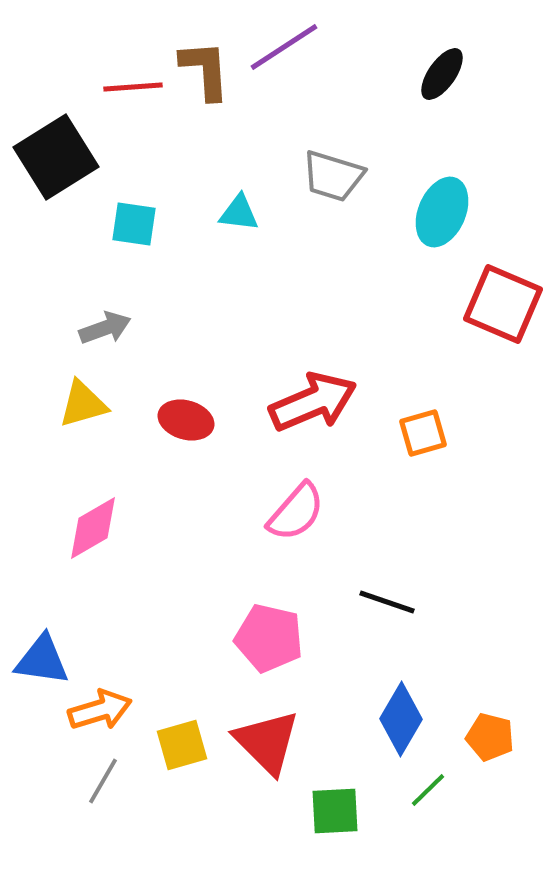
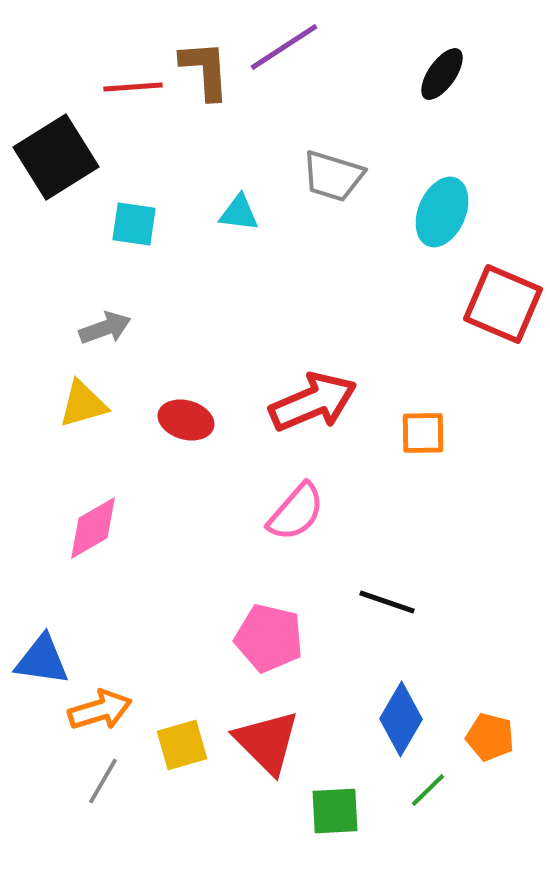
orange square: rotated 15 degrees clockwise
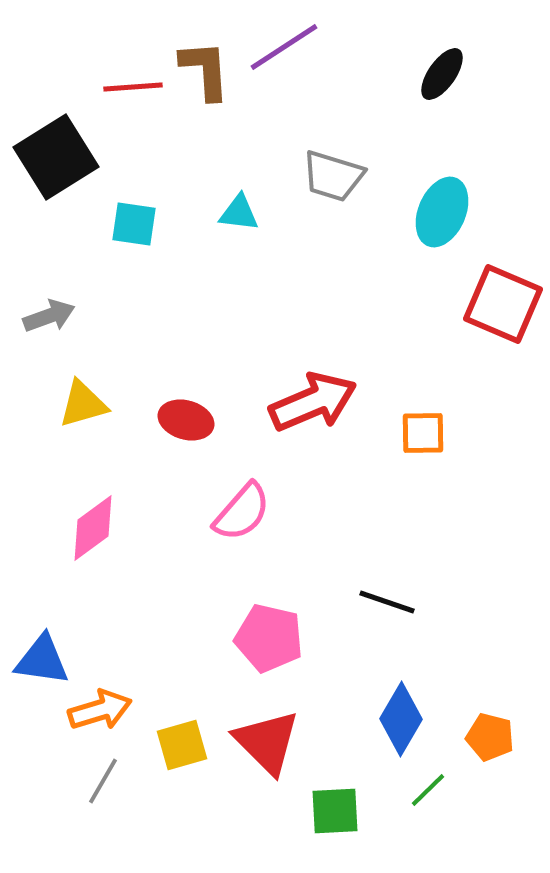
gray arrow: moved 56 px left, 12 px up
pink semicircle: moved 54 px left
pink diamond: rotated 6 degrees counterclockwise
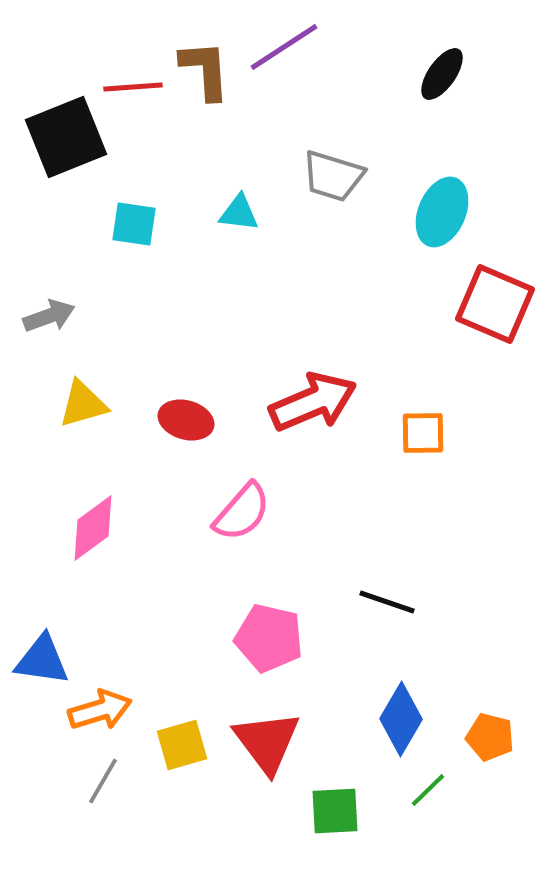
black square: moved 10 px right, 20 px up; rotated 10 degrees clockwise
red square: moved 8 px left
red triangle: rotated 8 degrees clockwise
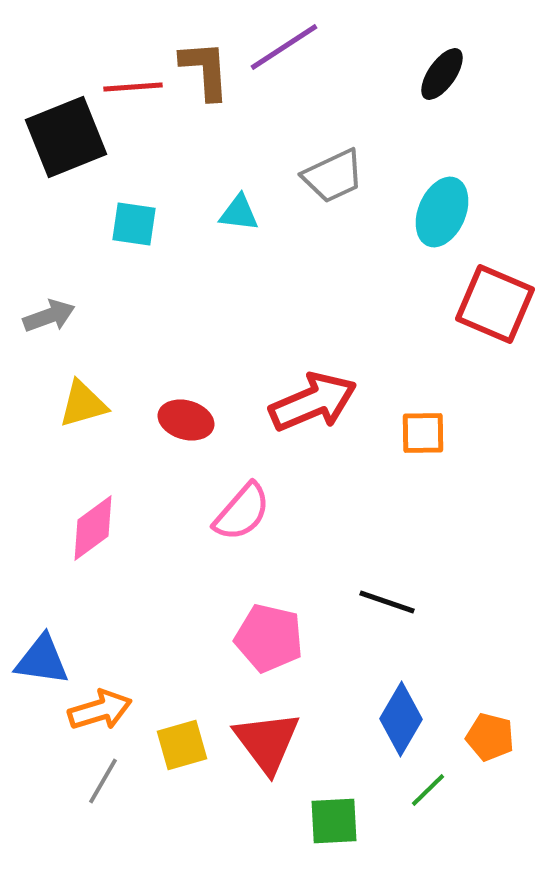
gray trapezoid: rotated 42 degrees counterclockwise
green square: moved 1 px left, 10 px down
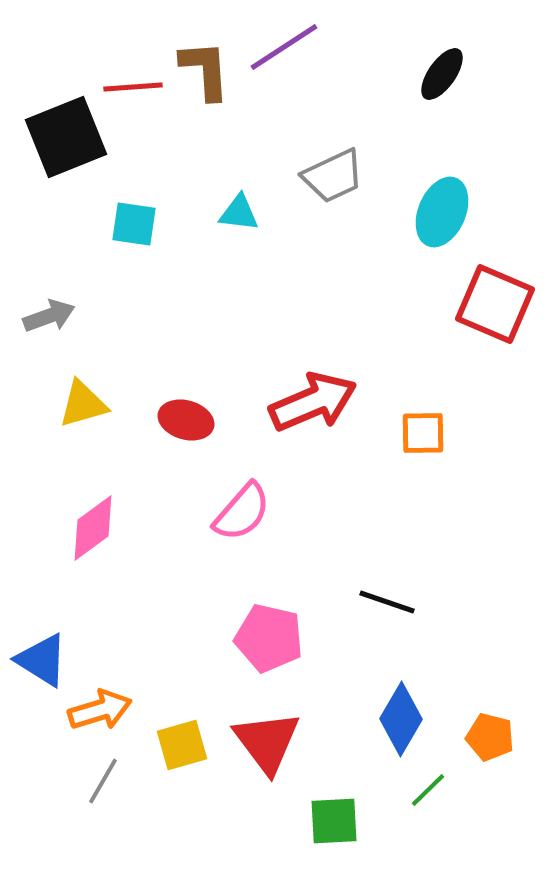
blue triangle: rotated 24 degrees clockwise
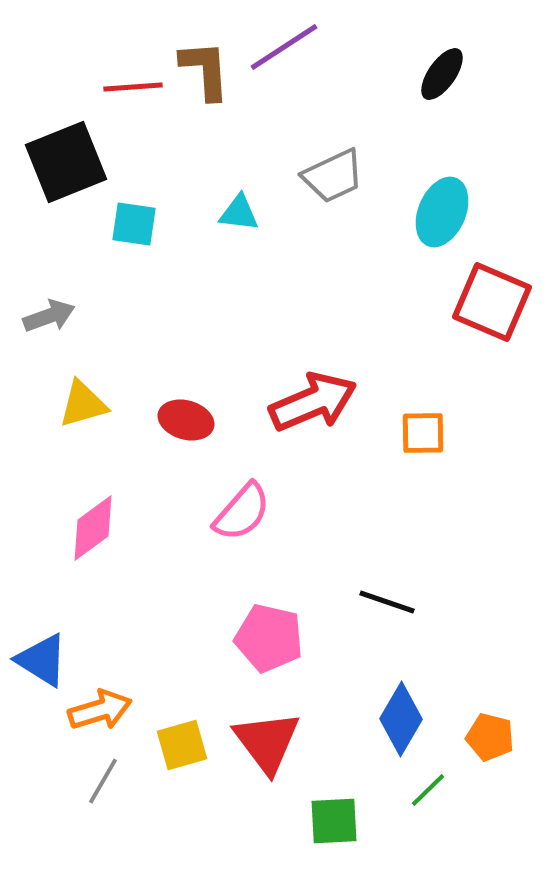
black square: moved 25 px down
red square: moved 3 px left, 2 px up
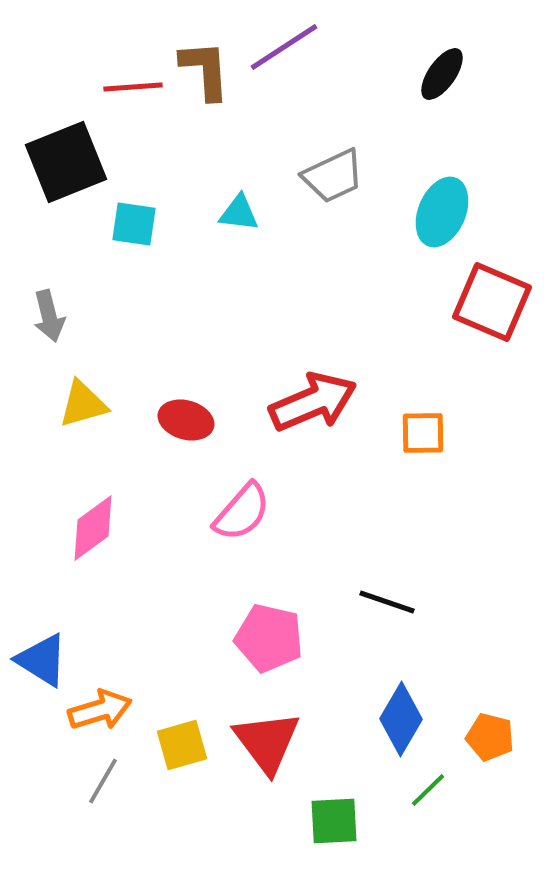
gray arrow: rotated 96 degrees clockwise
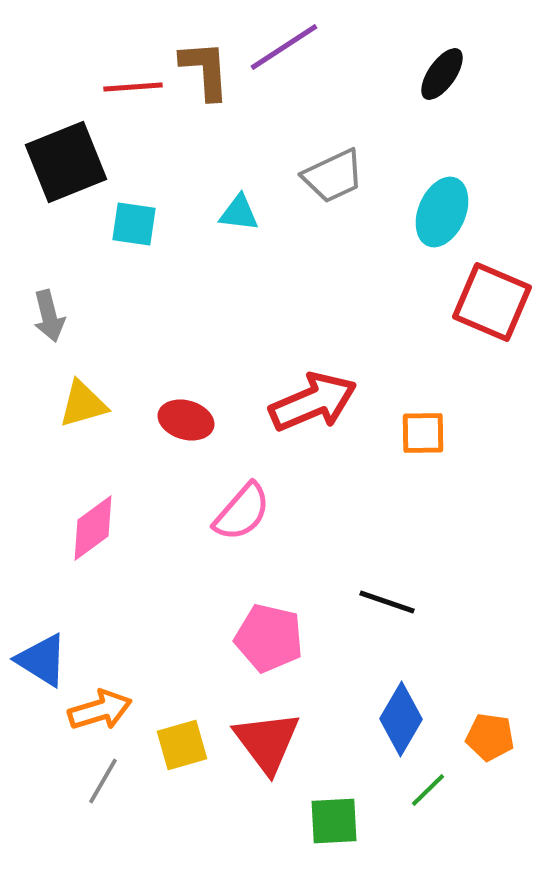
orange pentagon: rotated 6 degrees counterclockwise
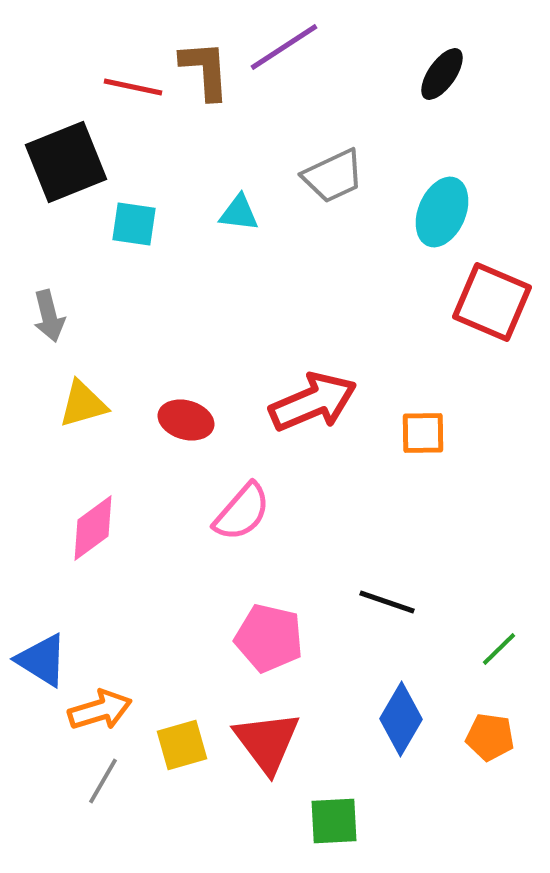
red line: rotated 16 degrees clockwise
green line: moved 71 px right, 141 px up
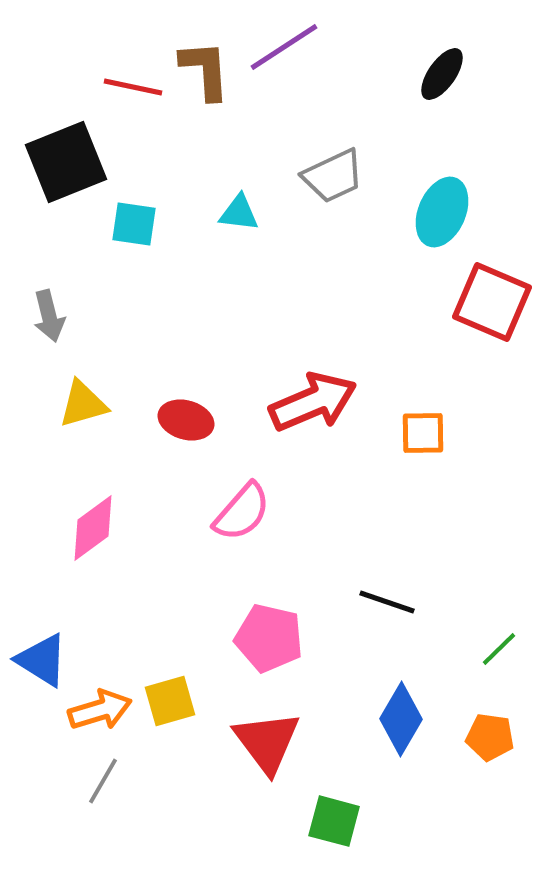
yellow square: moved 12 px left, 44 px up
green square: rotated 18 degrees clockwise
